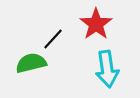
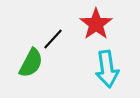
green semicircle: rotated 132 degrees clockwise
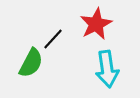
red star: rotated 8 degrees clockwise
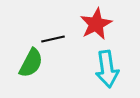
black line: rotated 35 degrees clockwise
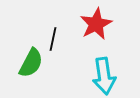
black line: rotated 65 degrees counterclockwise
cyan arrow: moved 3 px left, 7 px down
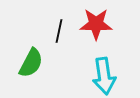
red star: rotated 28 degrees clockwise
black line: moved 6 px right, 8 px up
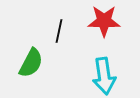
red star: moved 8 px right, 3 px up
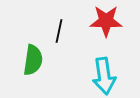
red star: moved 2 px right
green semicircle: moved 2 px right, 3 px up; rotated 20 degrees counterclockwise
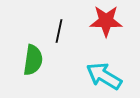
cyan arrow: rotated 129 degrees clockwise
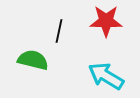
green semicircle: rotated 84 degrees counterclockwise
cyan arrow: moved 2 px right
